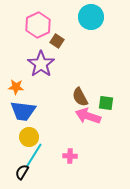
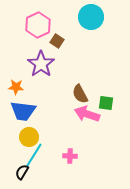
brown semicircle: moved 3 px up
pink arrow: moved 1 px left, 2 px up
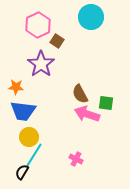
pink cross: moved 6 px right, 3 px down; rotated 24 degrees clockwise
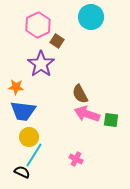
green square: moved 5 px right, 17 px down
black semicircle: rotated 84 degrees clockwise
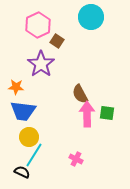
pink arrow: rotated 70 degrees clockwise
green square: moved 4 px left, 7 px up
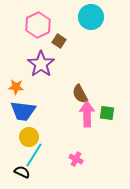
brown square: moved 2 px right
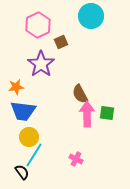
cyan circle: moved 1 px up
brown square: moved 2 px right, 1 px down; rotated 32 degrees clockwise
orange star: rotated 14 degrees counterclockwise
black semicircle: rotated 28 degrees clockwise
